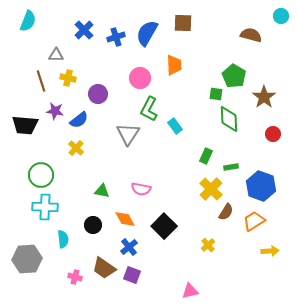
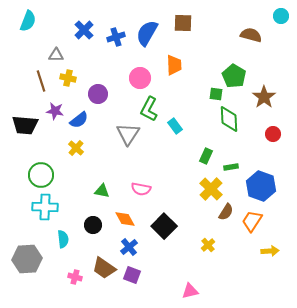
orange trapezoid at (254, 221): moved 2 px left; rotated 25 degrees counterclockwise
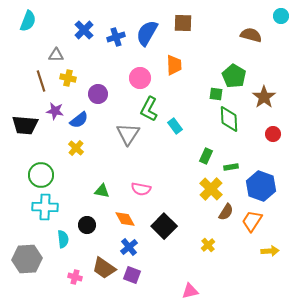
black circle at (93, 225): moved 6 px left
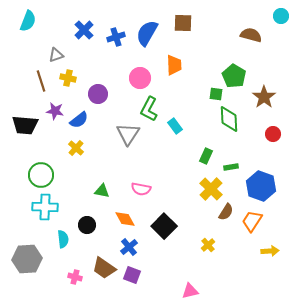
gray triangle at (56, 55): rotated 21 degrees counterclockwise
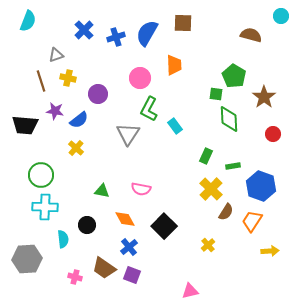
green rectangle at (231, 167): moved 2 px right, 1 px up
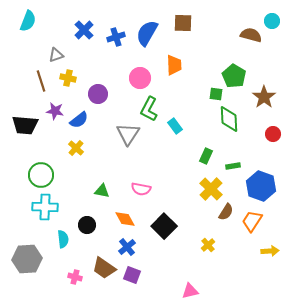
cyan circle at (281, 16): moved 9 px left, 5 px down
blue cross at (129, 247): moved 2 px left
